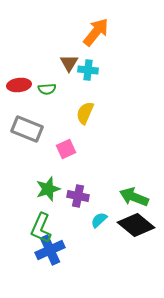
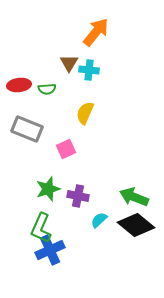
cyan cross: moved 1 px right
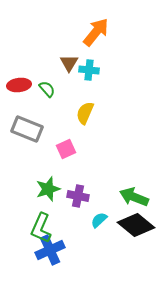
green semicircle: rotated 126 degrees counterclockwise
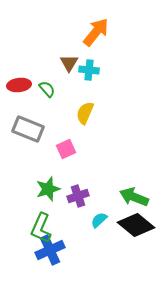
gray rectangle: moved 1 px right
purple cross: rotated 30 degrees counterclockwise
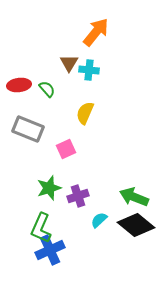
green star: moved 1 px right, 1 px up
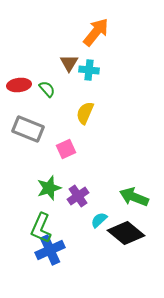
purple cross: rotated 15 degrees counterclockwise
black diamond: moved 10 px left, 8 px down
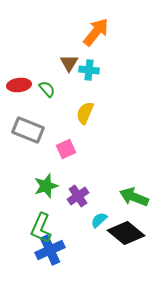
gray rectangle: moved 1 px down
green star: moved 3 px left, 2 px up
